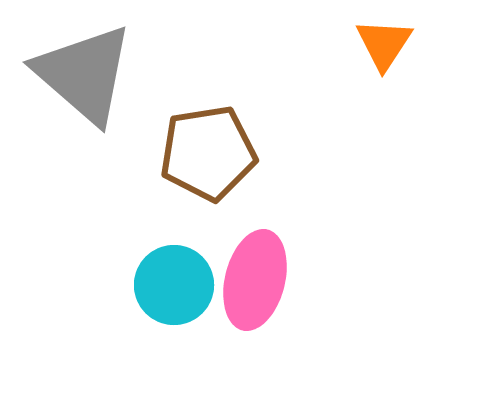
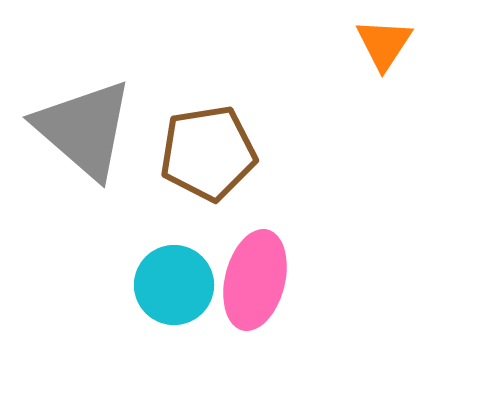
gray triangle: moved 55 px down
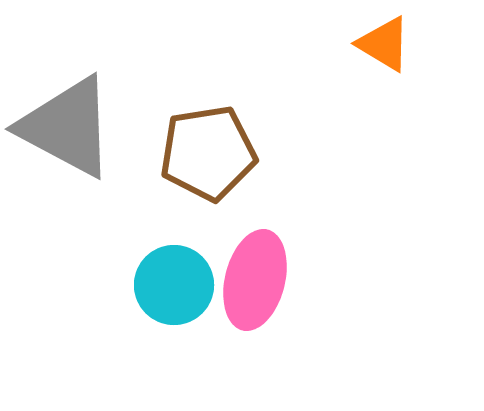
orange triangle: rotated 32 degrees counterclockwise
gray triangle: moved 17 px left, 2 px up; rotated 13 degrees counterclockwise
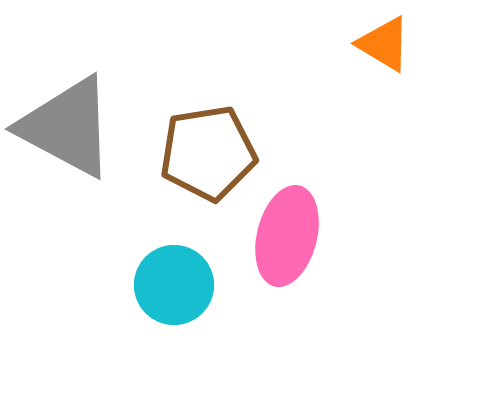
pink ellipse: moved 32 px right, 44 px up
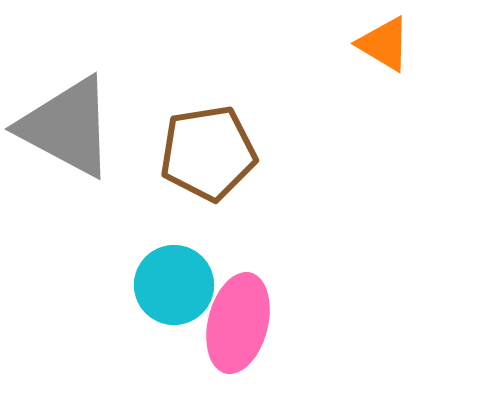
pink ellipse: moved 49 px left, 87 px down
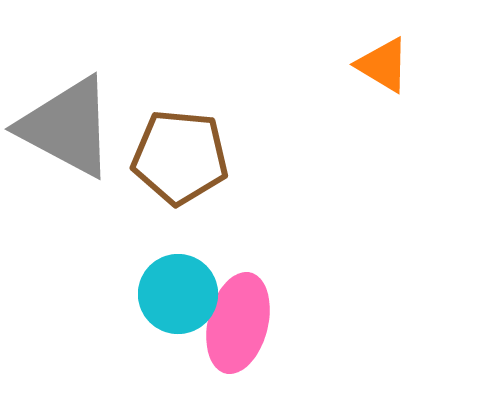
orange triangle: moved 1 px left, 21 px down
brown pentagon: moved 28 px left, 4 px down; rotated 14 degrees clockwise
cyan circle: moved 4 px right, 9 px down
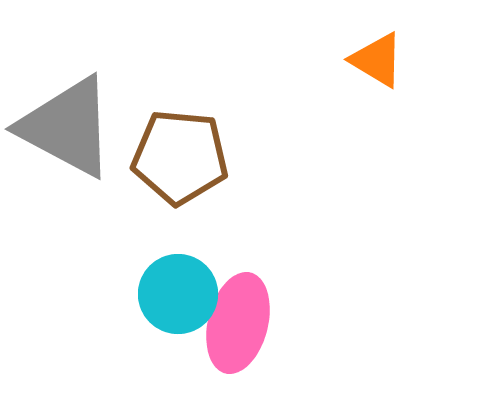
orange triangle: moved 6 px left, 5 px up
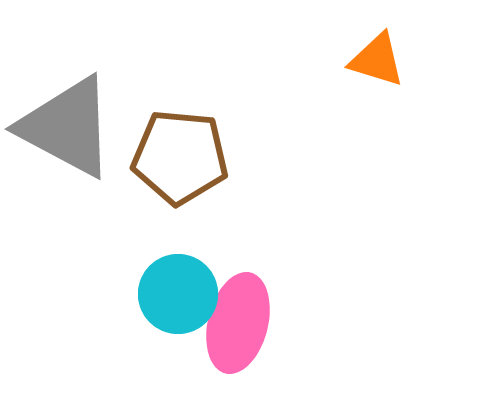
orange triangle: rotated 14 degrees counterclockwise
